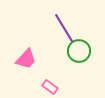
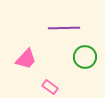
purple line: rotated 60 degrees counterclockwise
green circle: moved 6 px right, 6 px down
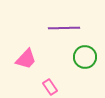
pink rectangle: rotated 21 degrees clockwise
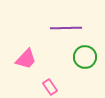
purple line: moved 2 px right
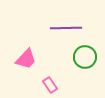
pink rectangle: moved 2 px up
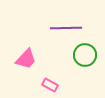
green circle: moved 2 px up
pink rectangle: rotated 28 degrees counterclockwise
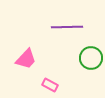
purple line: moved 1 px right, 1 px up
green circle: moved 6 px right, 3 px down
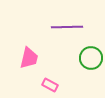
pink trapezoid: moved 3 px right, 1 px up; rotated 30 degrees counterclockwise
